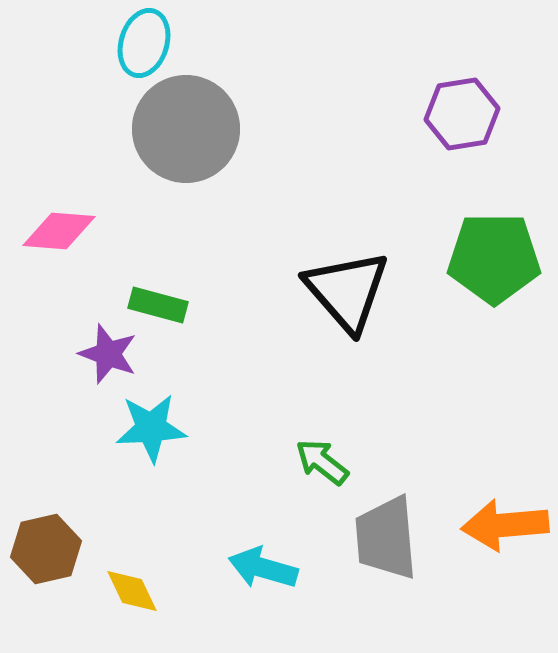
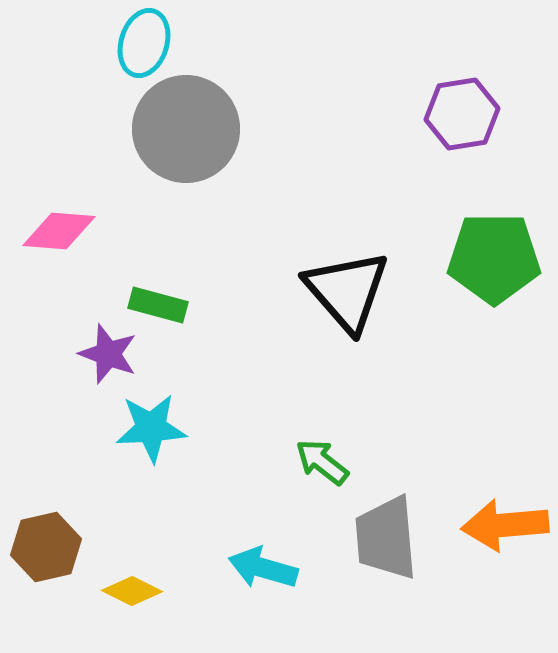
brown hexagon: moved 2 px up
yellow diamond: rotated 38 degrees counterclockwise
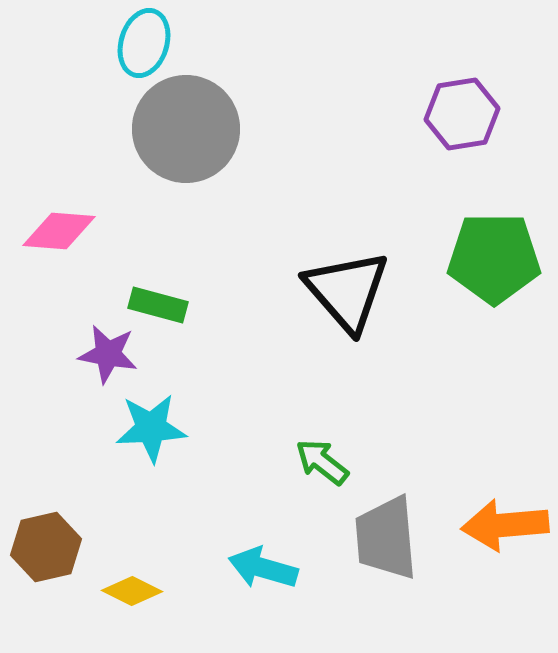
purple star: rotated 10 degrees counterclockwise
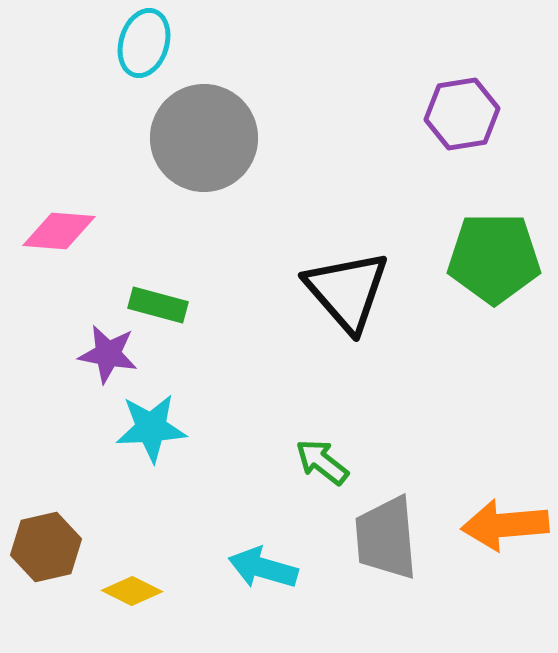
gray circle: moved 18 px right, 9 px down
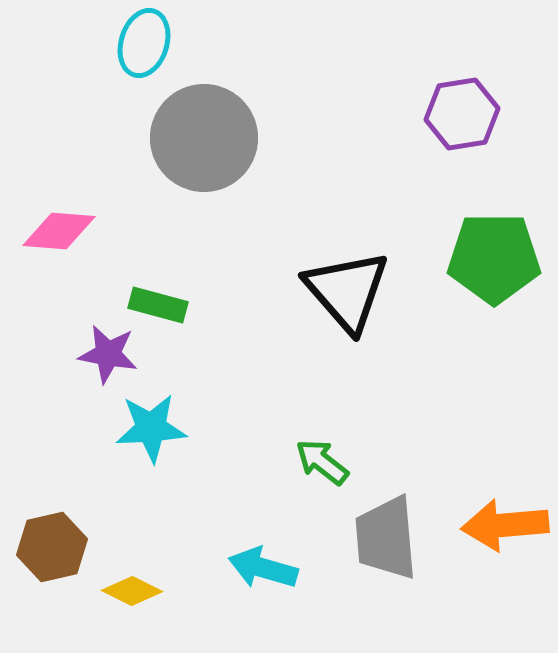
brown hexagon: moved 6 px right
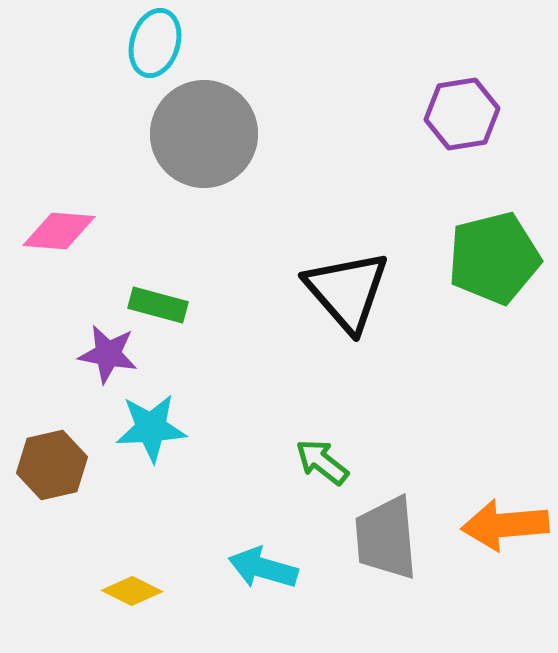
cyan ellipse: moved 11 px right
gray circle: moved 4 px up
green pentagon: rotated 14 degrees counterclockwise
brown hexagon: moved 82 px up
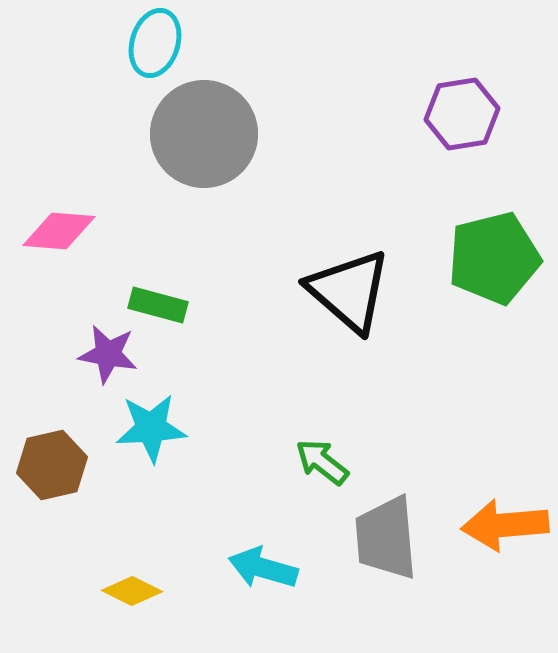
black triangle: moved 2 px right; rotated 8 degrees counterclockwise
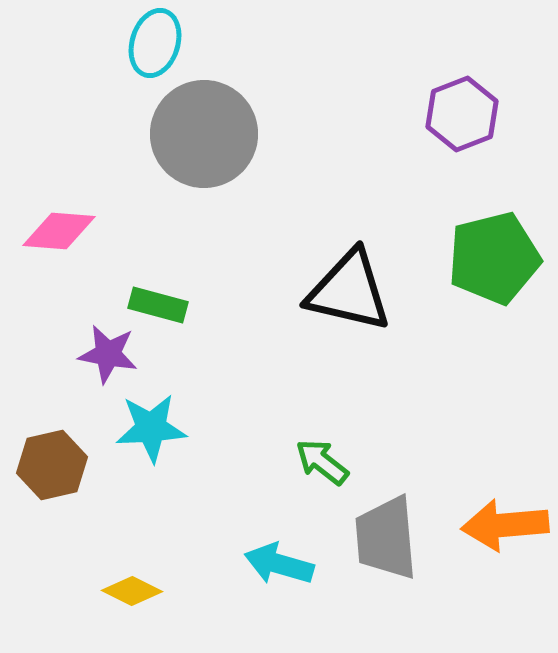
purple hexagon: rotated 12 degrees counterclockwise
black triangle: rotated 28 degrees counterclockwise
cyan arrow: moved 16 px right, 4 px up
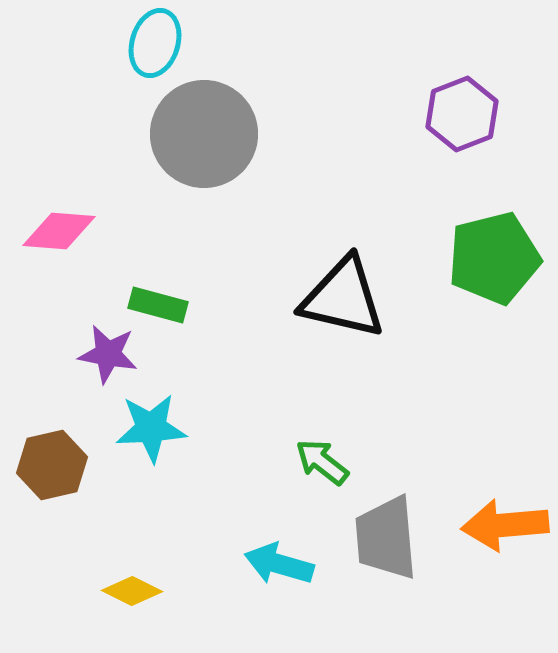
black triangle: moved 6 px left, 7 px down
